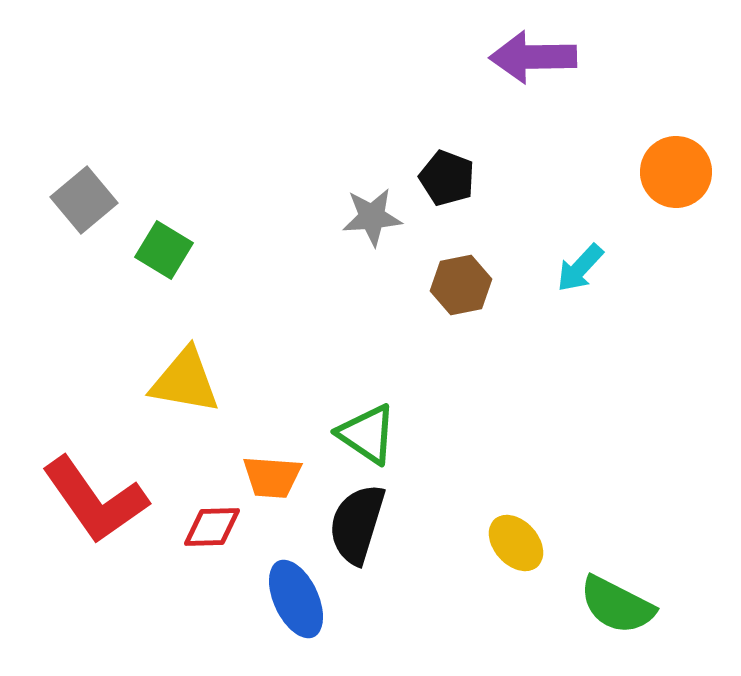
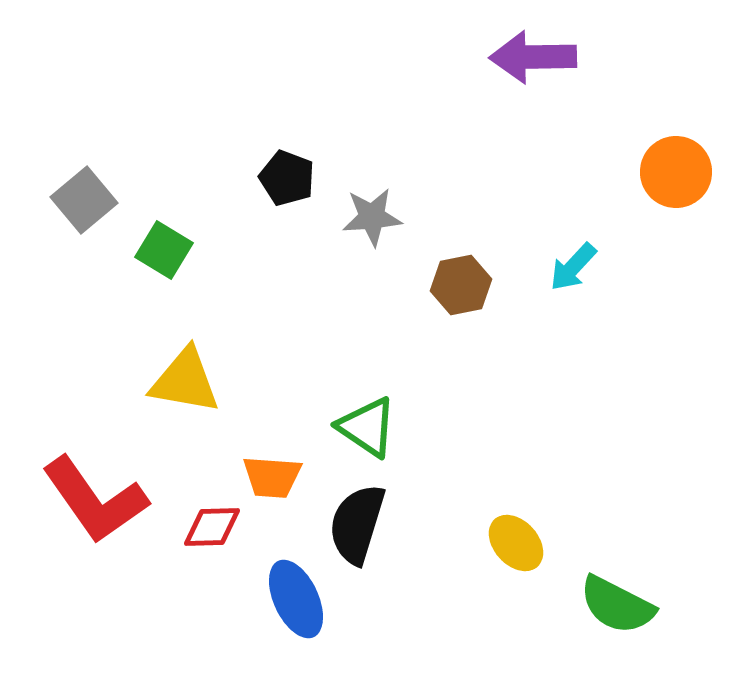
black pentagon: moved 160 px left
cyan arrow: moved 7 px left, 1 px up
green triangle: moved 7 px up
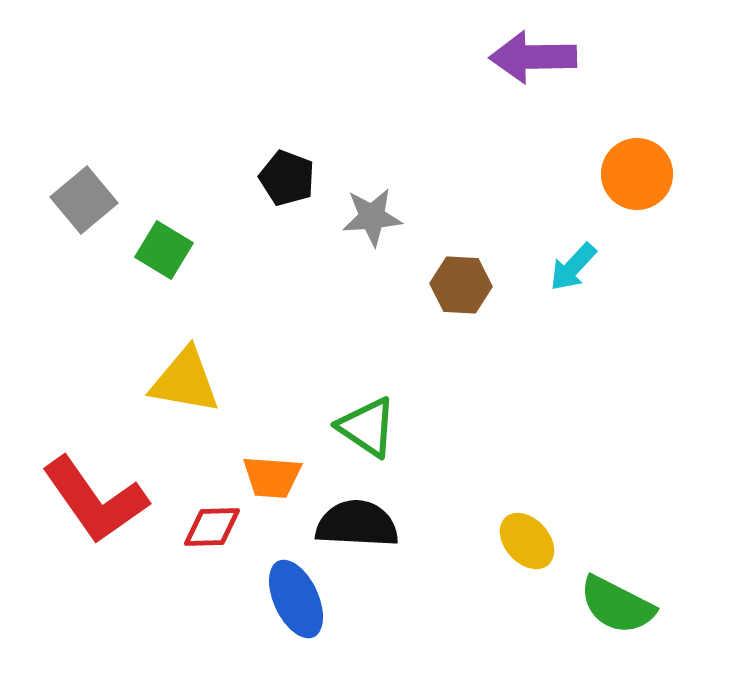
orange circle: moved 39 px left, 2 px down
brown hexagon: rotated 14 degrees clockwise
black semicircle: rotated 76 degrees clockwise
yellow ellipse: moved 11 px right, 2 px up
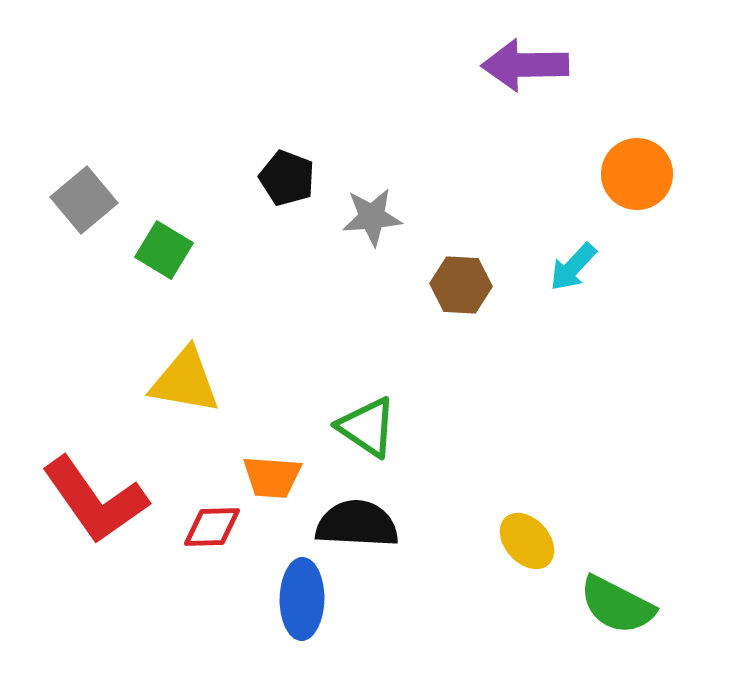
purple arrow: moved 8 px left, 8 px down
blue ellipse: moved 6 px right; rotated 26 degrees clockwise
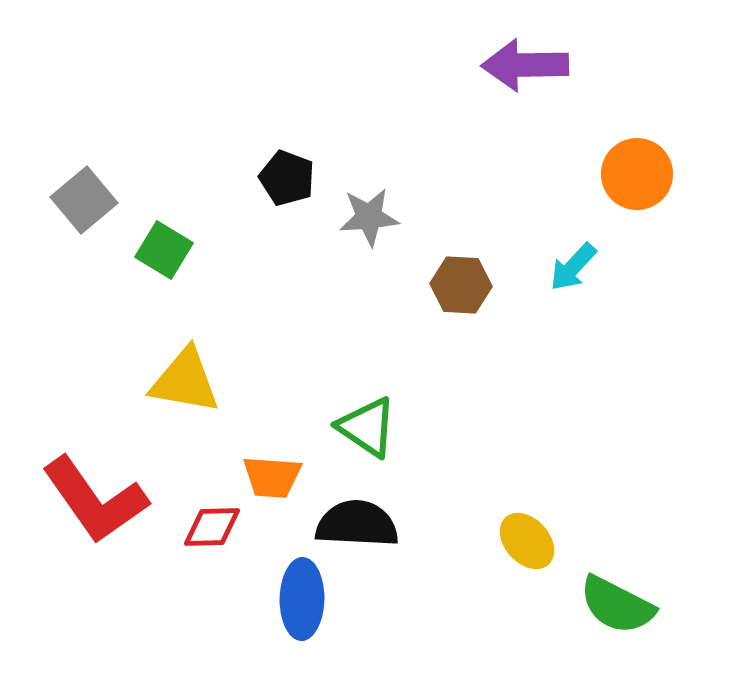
gray star: moved 3 px left
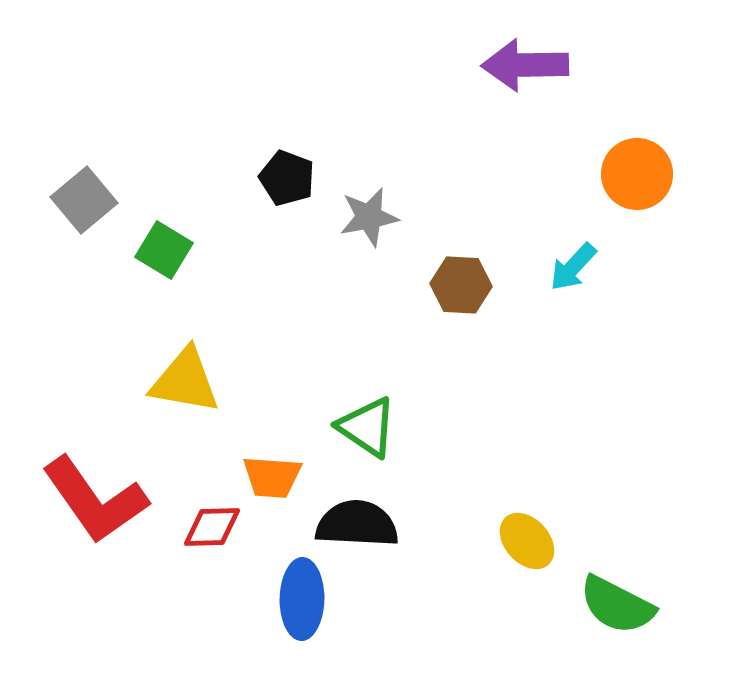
gray star: rotated 6 degrees counterclockwise
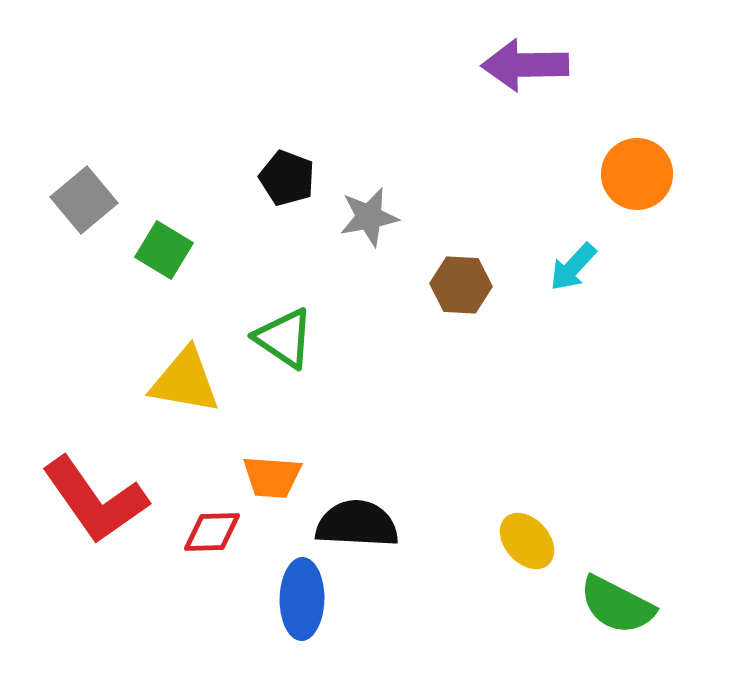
green triangle: moved 83 px left, 89 px up
red diamond: moved 5 px down
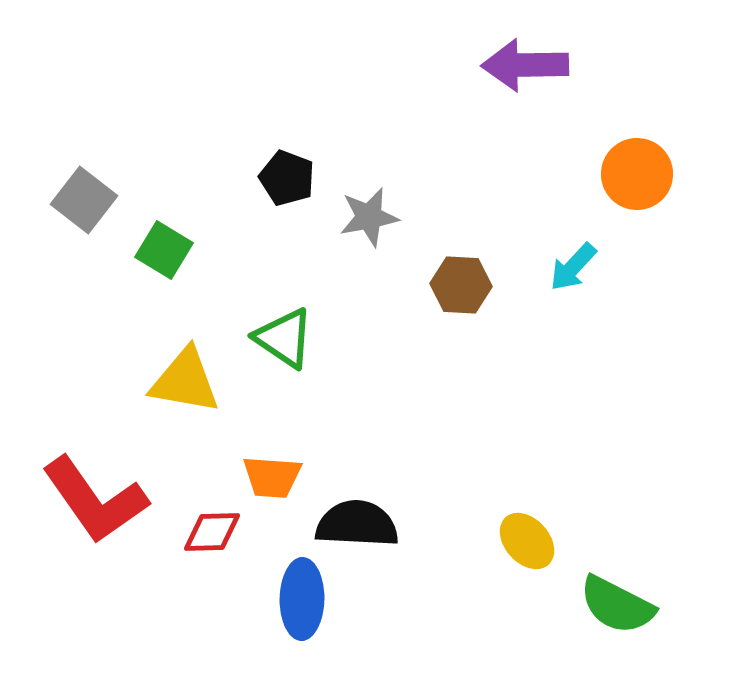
gray square: rotated 12 degrees counterclockwise
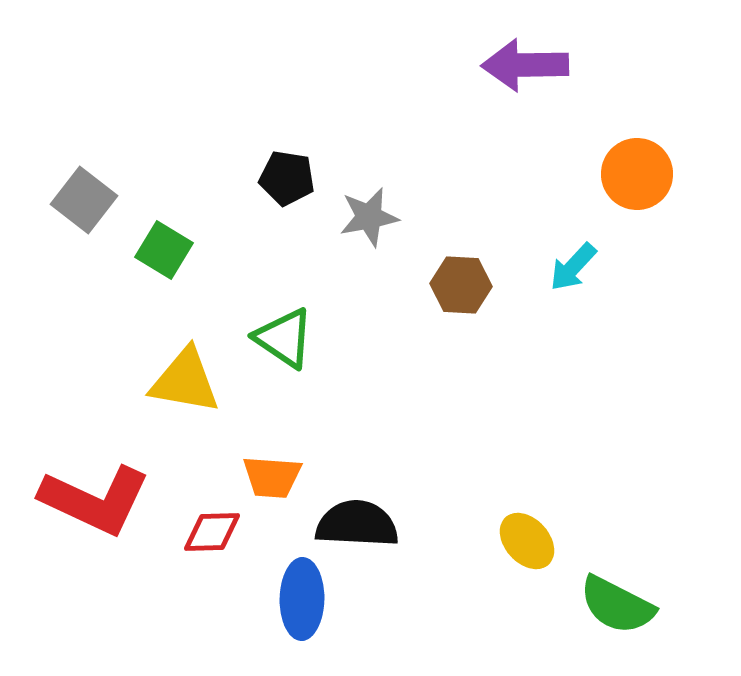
black pentagon: rotated 12 degrees counterclockwise
red L-shape: rotated 30 degrees counterclockwise
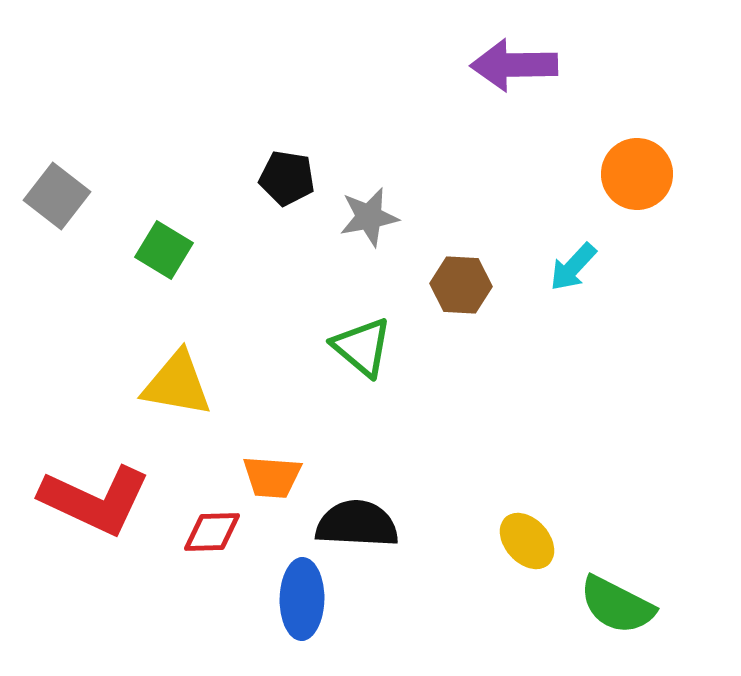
purple arrow: moved 11 px left
gray square: moved 27 px left, 4 px up
green triangle: moved 78 px right, 9 px down; rotated 6 degrees clockwise
yellow triangle: moved 8 px left, 3 px down
